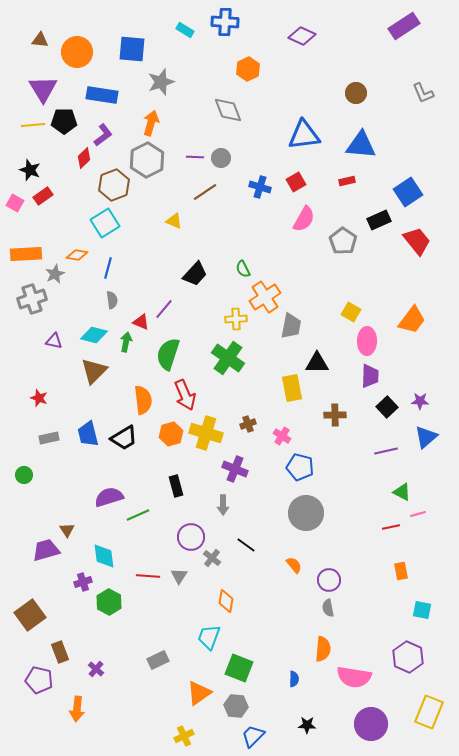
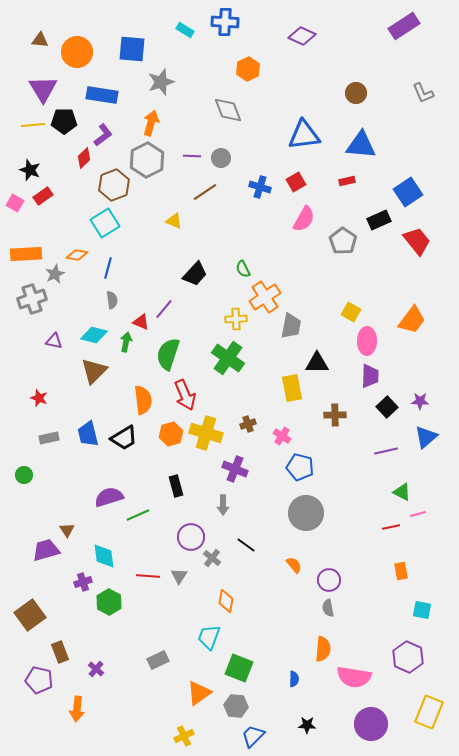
purple line at (195, 157): moved 3 px left, 1 px up
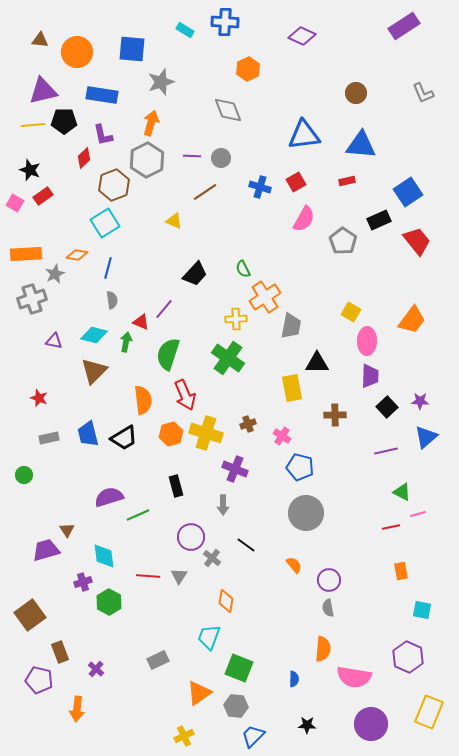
purple triangle at (43, 89): moved 2 px down; rotated 48 degrees clockwise
purple L-shape at (103, 135): rotated 115 degrees clockwise
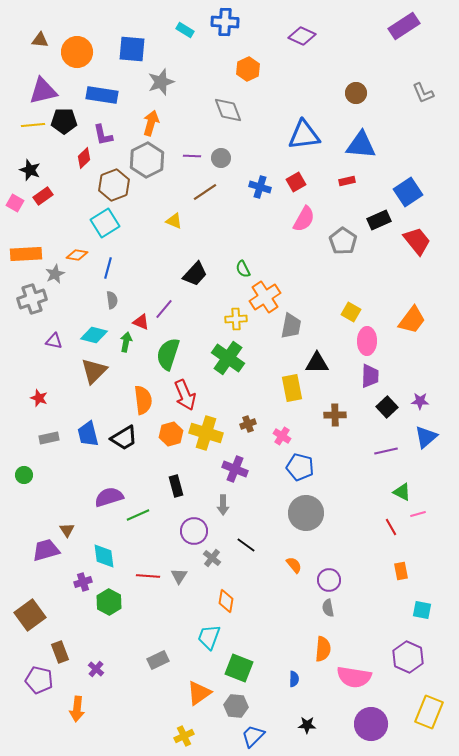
red line at (391, 527): rotated 72 degrees clockwise
purple circle at (191, 537): moved 3 px right, 6 px up
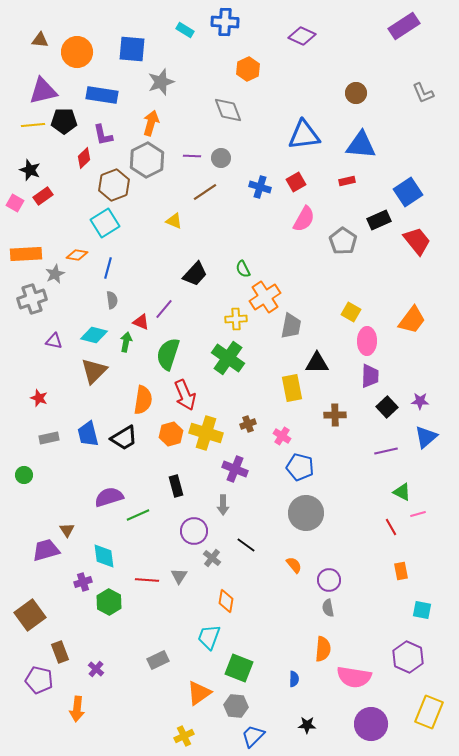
orange semicircle at (143, 400): rotated 16 degrees clockwise
red line at (148, 576): moved 1 px left, 4 px down
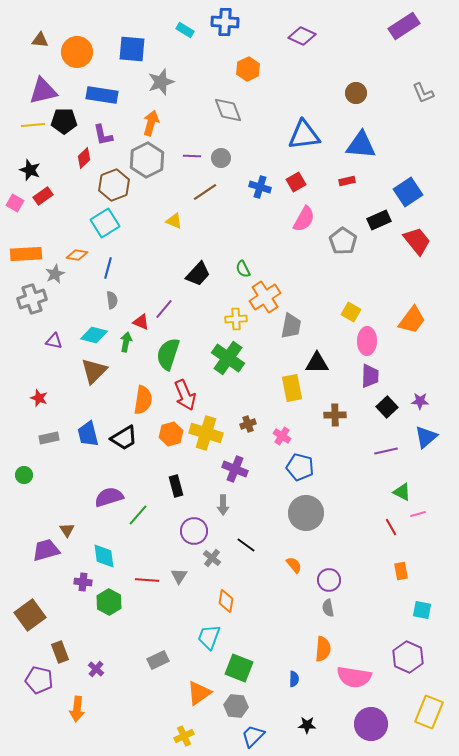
black trapezoid at (195, 274): moved 3 px right
green line at (138, 515): rotated 25 degrees counterclockwise
purple cross at (83, 582): rotated 24 degrees clockwise
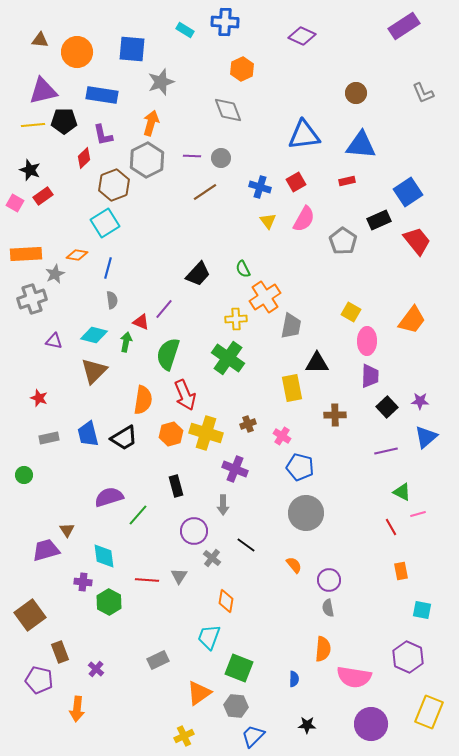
orange hexagon at (248, 69): moved 6 px left
yellow triangle at (174, 221): moved 94 px right; rotated 30 degrees clockwise
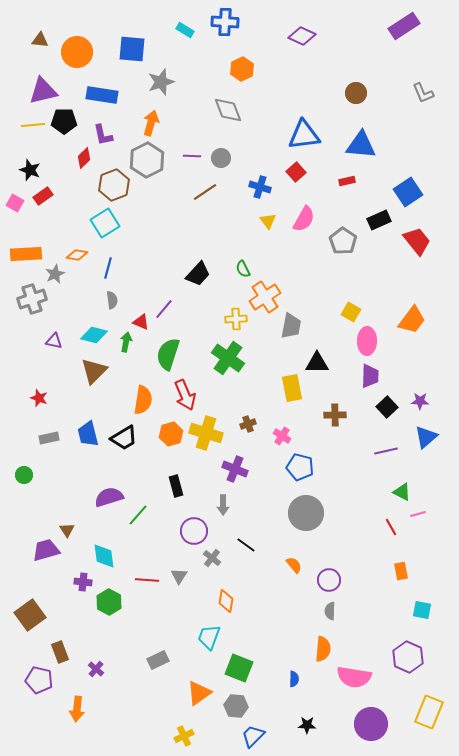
red square at (296, 182): moved 10 px up; rotated 12 degrees counterclockwise
gray semicircle at (328, 608): moved 2 px right, 3 px down; rotated 12 degrees clockwise
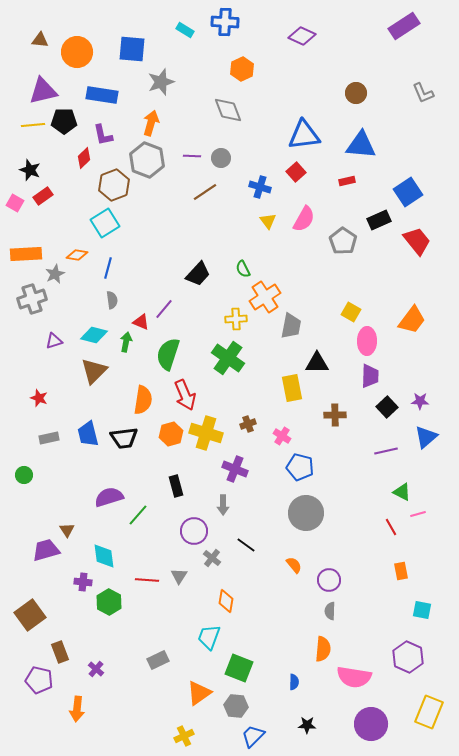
gray hexagon at (147, 160): rotated 12 degrees counterclockwise
purple triangle at (54, 341): rotated 30 degrees counterclockwise
black trapezoid at (124, 438): rotated 24 degrees clockwise
blue semicircle at (294, 679): moved 3 px down
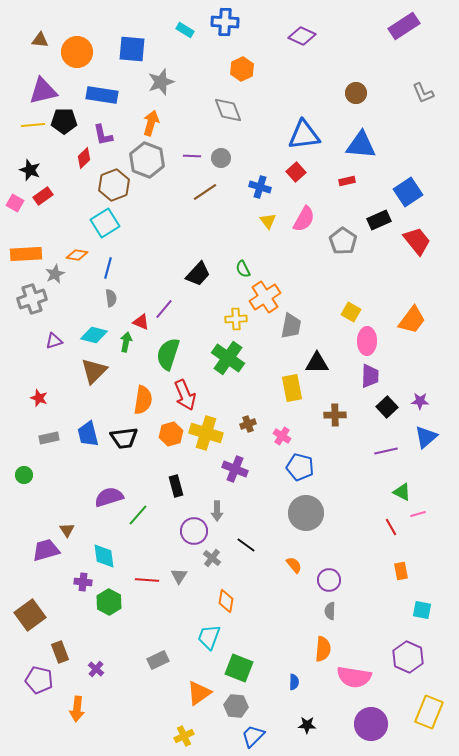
gray semicircle at (112, 300): moved 1 px left, 2 px up
gray arrow at (223, 505): moved 6 px left, 6 px down
